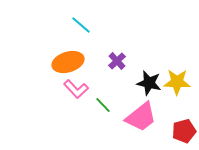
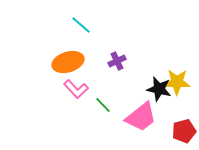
purple cross: rotated 18 degrees clockwise
black star: moved 10 px right, 6 px down
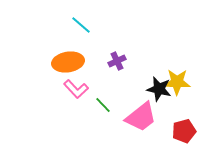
orange ellipse: rotated 8 degrees clockwise
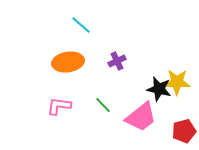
pink L-shape: moved 17 px left, 17 px down; rotated 140 degrees clockwise
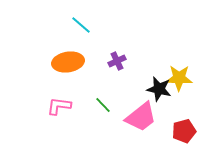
yellow star: moved 2 px right, 4 px up
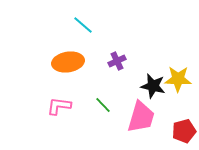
cyan line: moved 2 px right
yellow star: moved 1 px left, 1 px down
black star: moved 6 px left, 3 px up
pink trapezoid: rotated 36 degrees counterclockwise
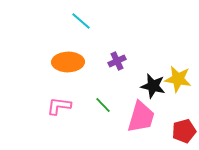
cyan line: moved 2 px left, 4 px up
orange ellipse: rotated 8 degrees clockwise
yellow star: rotated 8 degrees clockwise
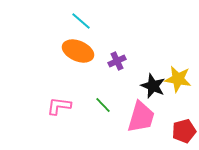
orange ellipse: moved 10 px right, 11 px up; rotated 24 degrees clockwise
black star: rotated 10 degrees clockwise
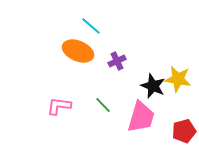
cyan line: moved 10 px right, 5 px down
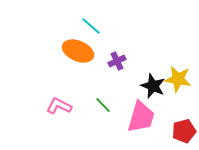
pink L-shape: rotated 20 degrees clockwise
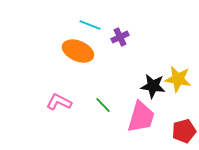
cyan line: moved 1 px left, 1 px up; rotated 20 degrees counterclockwise
purple cross: moved 3 px right, 24 px up
black star: rotated 15 degrees counterclockwise
pink L-shape: moved 4 px up
